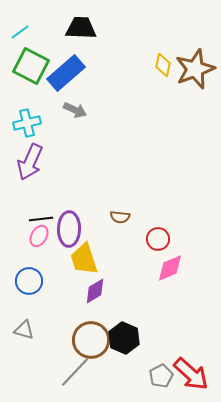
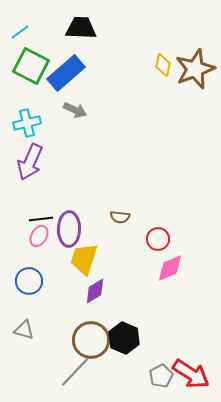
yellow trapezoid: rotated 36 degrees clockwise
red arrow: rotated 9 degrees counterclockwise
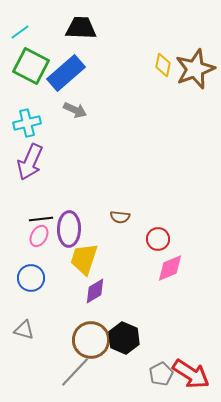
blue circle: moved 2 px right, 3 px up
gray pentagon: moved 2 px up
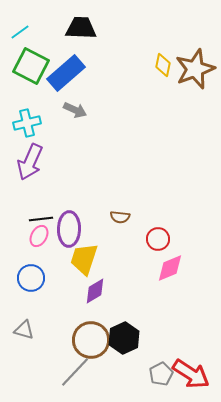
black hexagon: rotated 12 degrees clockwise
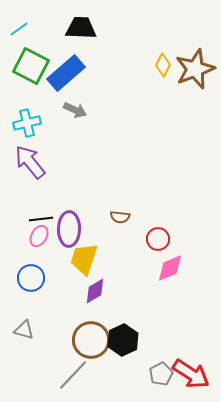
cyan line: moved 1 px left, 3 px up
yellow diamond: rotated 15 degrees clockwise
purple arrow: rotated 117 degrees clockwise
black hexagon: moved 1 px left, 2 px down
gray line: moved 2 px left, 3 px down
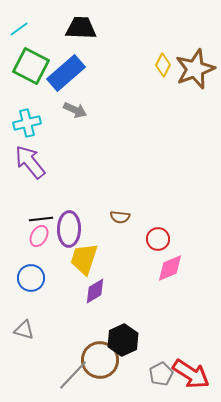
brown circle: moved 9 px right, 20 px down
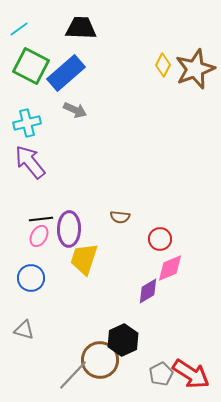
red circle: moved 2 px right
purple diamond: moved 53 px right
